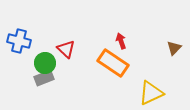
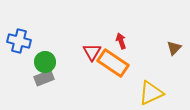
red triangle: moved 26 px right, 3 px down; rotated 18 degrees clockwise
green circle: moved 1 px up
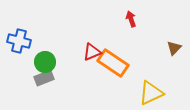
red arrow: moved 10 px right, 22 px up
red triangle: rotated 36 degrees clockwise
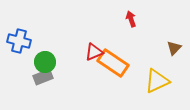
red triangle: moved 2 px right
gray rectangle: moved 1 px left, 1 px up
yellow triangle: moved 6 px right, 12 px up
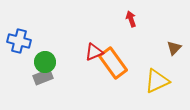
orange rectangle: rotated 20 degrees clockwise
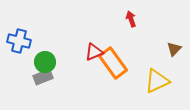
brown triangle: moved 1 px down
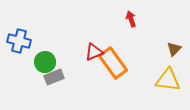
gray rectangle: moved 11 px right
yellow triangle: moved 11 px right, 1 px up; rotated 32 degrees clockwise
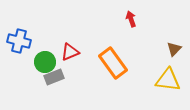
red triangle: moved 24 px left
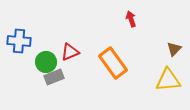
blue cross: rotated 10 degrees counterclockwise
green circle: moved 1 px right
yellow triangle: rotated 12 degrees counterclockwise
